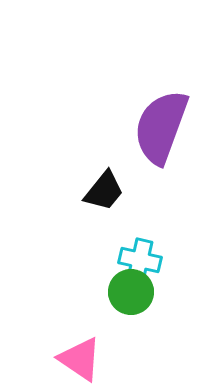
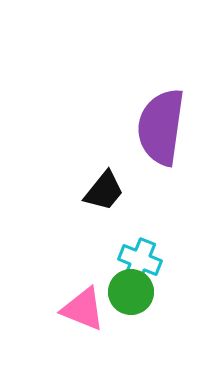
purple semicircle: rotated 12 degrees counterclockwise
cyan cross: rotated 9 degrees clockwise
pink triangle: moved 3 px right, 50 px up; rotated 12 degrees counterclockwise
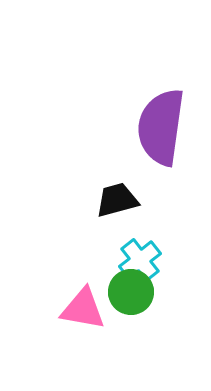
black trapezoid: moved 13 px right, 9 px down; rotated 144 degrees counterclockwise
cyan cross: rotated 30 degrees clockwise
pink triangle: rotated 12 degrees counterclockwise
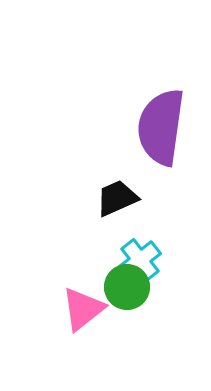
black trapezoid: moved 2 px up; rotated 9 degrees counterclockwise
green circle: moved 4 px left, 5 px up
pink triangle: rotated 48 degrees counterclockwise
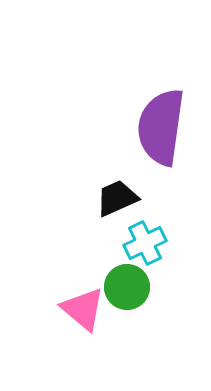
cyan cross: moved 5 px right, 17 px up; rotated 12 degrees clockwise
pink triangle: rotated 42 degrees counterclockwise
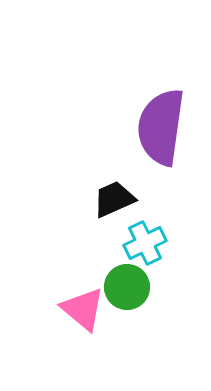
black trapezoid: moved 3 px left, 1 px down
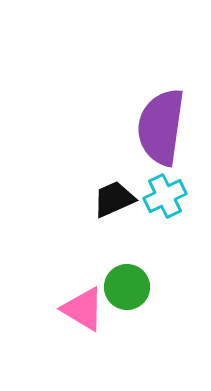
cyan cross: moved 20 px right, 47 px up
pink triangle: rotated 9 degrees counterclockwise
